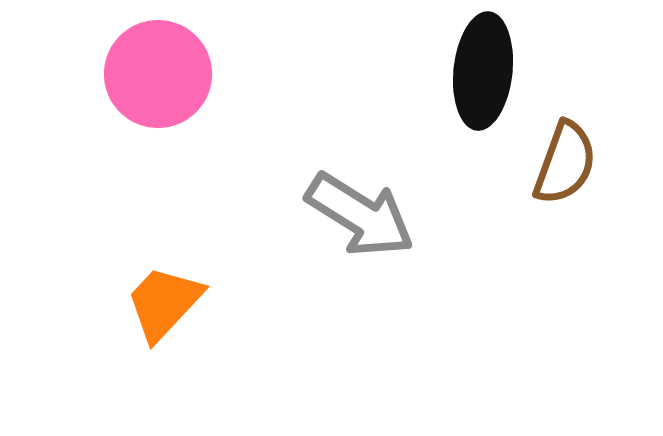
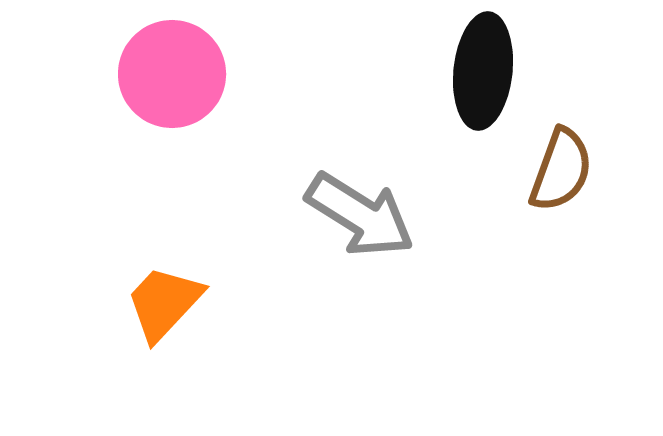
pink circle: moved 14 px right
brown semicircle: moved 4 px left, 7 px down
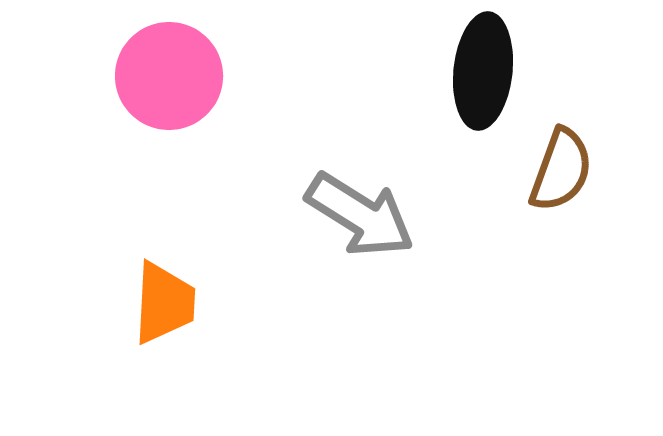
pink circle: moved 3 px left, 2 px down
orange trapezoid: rotated 140 degrees clockwise
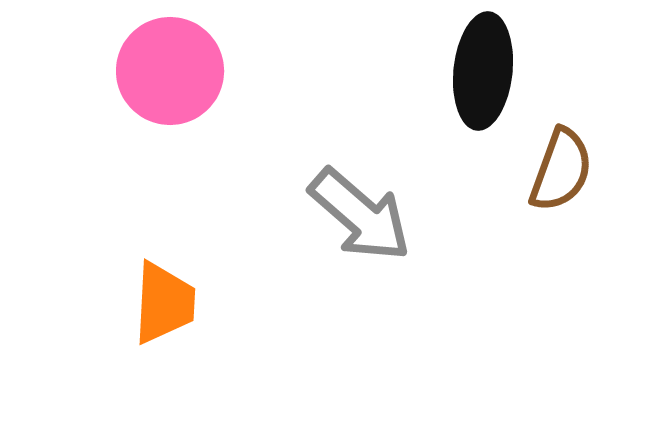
pink circle: moved 1 px right, 5 px up
gray arrow: rotated 9 degrees clockwise
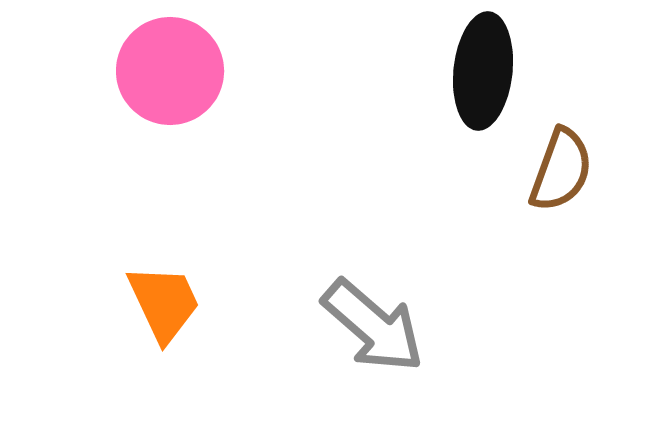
gray arrow: moved 13 px right, 111 px down
orange trapezoid: rotated 28 degrees counterclockwise
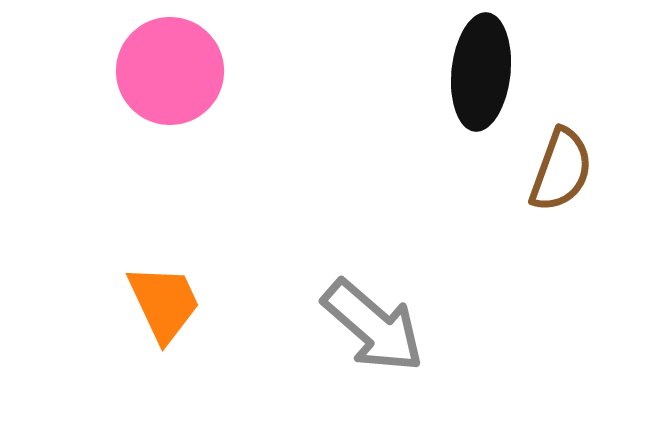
black ellipse: moved 2 px left, 1 px down
